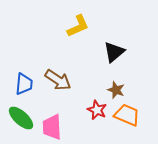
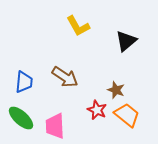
yellow L-shape: rotated 85 degrees clockwise
black triangle: moved 12 px right, 11 px up
brown arrow: moved 7 px right, 3 px up
blue trapezoid: moved 2 px up
orange trapezoid: rotated 16 degrees clockwise
pink trapezoid: moved 3 px right, 1 px up
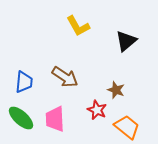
orange trapezoid: moved 12 px down
pink trapezoid: moved 7 px up
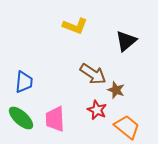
yellow L-shape: moved 3 px left; rotated 40 degrees counterclockwise
brown arrow: moved 28 px right, 3 px up
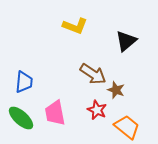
pink trapezoid: moved 6 px up; rotated 8 degrees counterclockwise
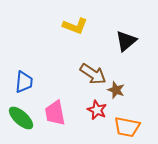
orange trapezoid: rotated 152 degrees clockwise
